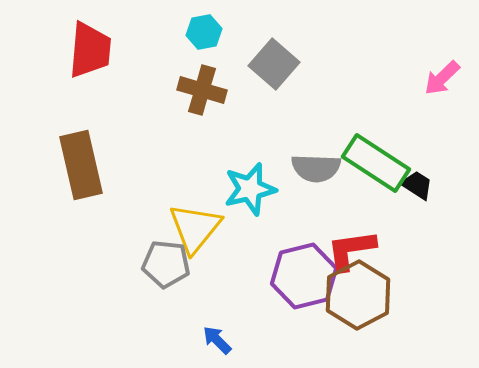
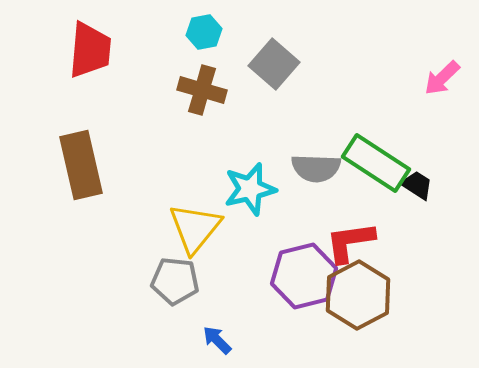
red L-shape: moved 1 px left, 8 px up
gray pentagon: moved 9 px right, 17 px down
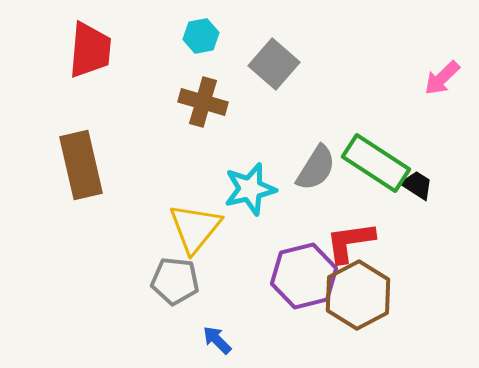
cyan hexagon: moved 3 px left, 4 px down
brown cross: moved 1 px right, 12 px down
gray semicircle: rotated 60 degrees counterclockwise
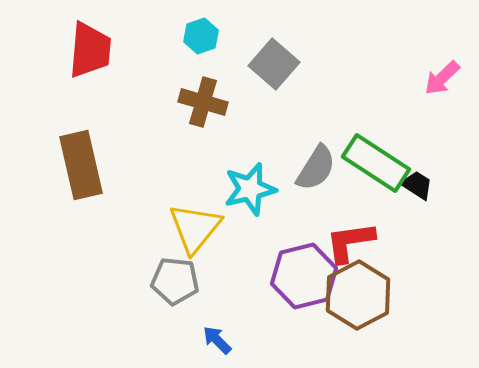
cyan hexagon: rotated 8 degrees counterclockwise
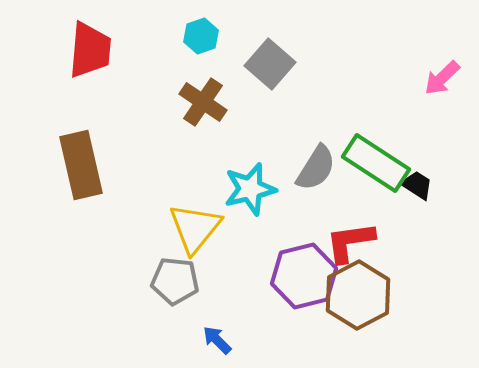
gray square: moved 4 px left
brown cross: rotated 18 degrees clockwise
